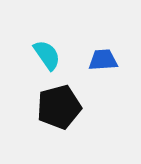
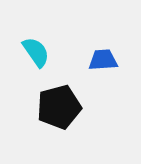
cyan semicircle: moved 11 px left, 3 px up
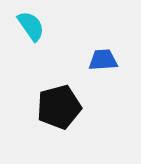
cyan semicircle: moved 5 px left, 26 px up
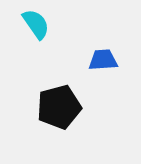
cyan semicircle: moved 5 px right, 2 px up
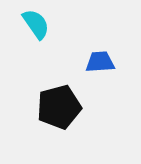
blue trapezoid: moved 3 px left, 2 px down
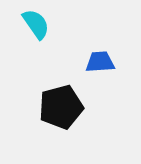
black pentagon: moved 2 px right
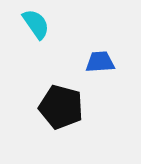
black pentagon: rotated 30 degrees clockwise
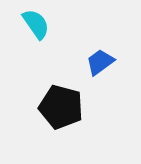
blue trapezoid: rotated 32 degrees counterclockwise
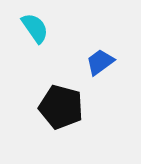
cyan semicircle: moved 1 px left, 4 px down
